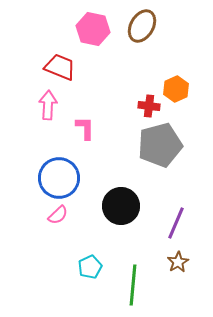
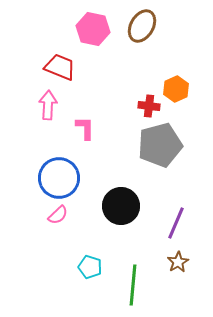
cyan pentagon: rotated 30 degrees counterclockwise
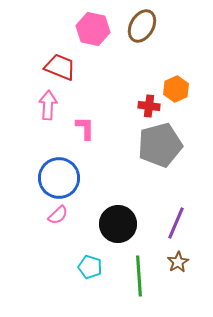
black circle: moved 3 px left, 18 px down
green line: moved 6 px right, 9 px up; rotated 9 degrees counterclockwise
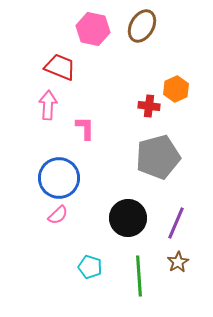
gray pentagon: moved 2 px left, 12 px down
black circle: moved 10 px right, 6 px up
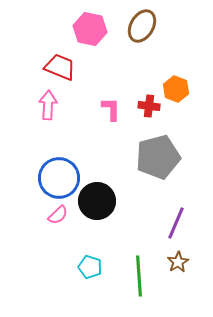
pink hexagon: moved 3 px left
orange hexagon: rotated 15 degrees counterclockwise
pink L-shape: moved 26 px right, 19 px up
black circle: moved 31 px left, 17 px up
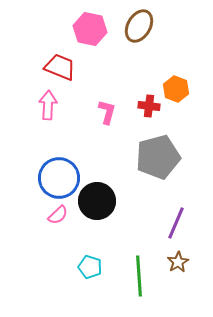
brown ellipse: moved 3 px left
pink L-shape: moved 4 px left, 3 px down; rotated 15 degrees clockwise
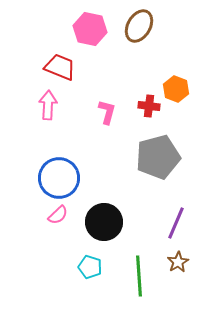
black circle: moved 7 px right, 21 px down
